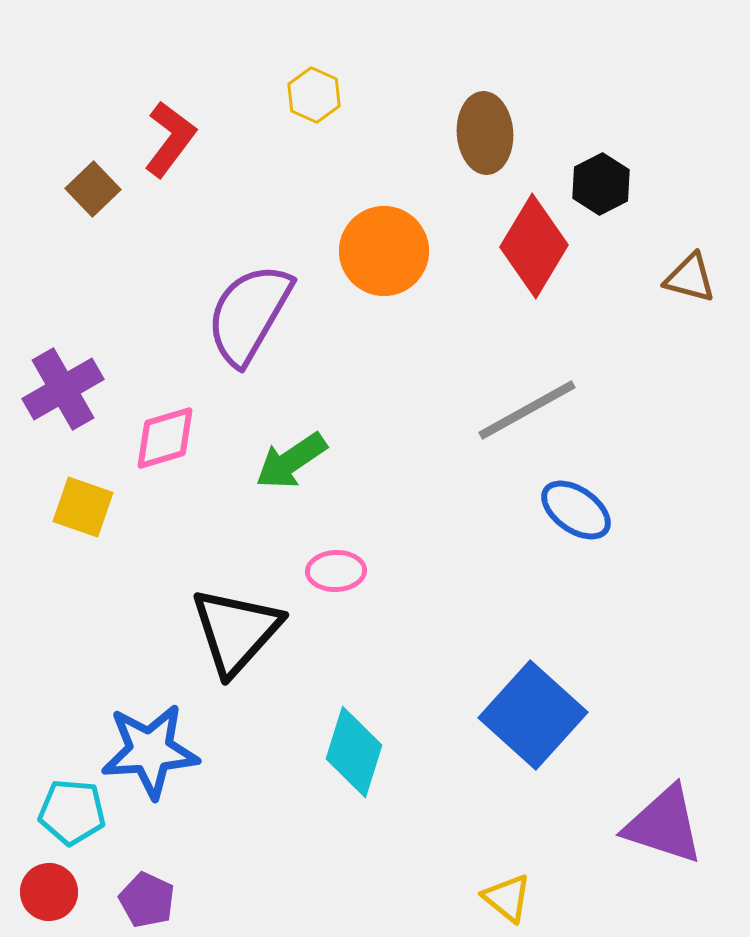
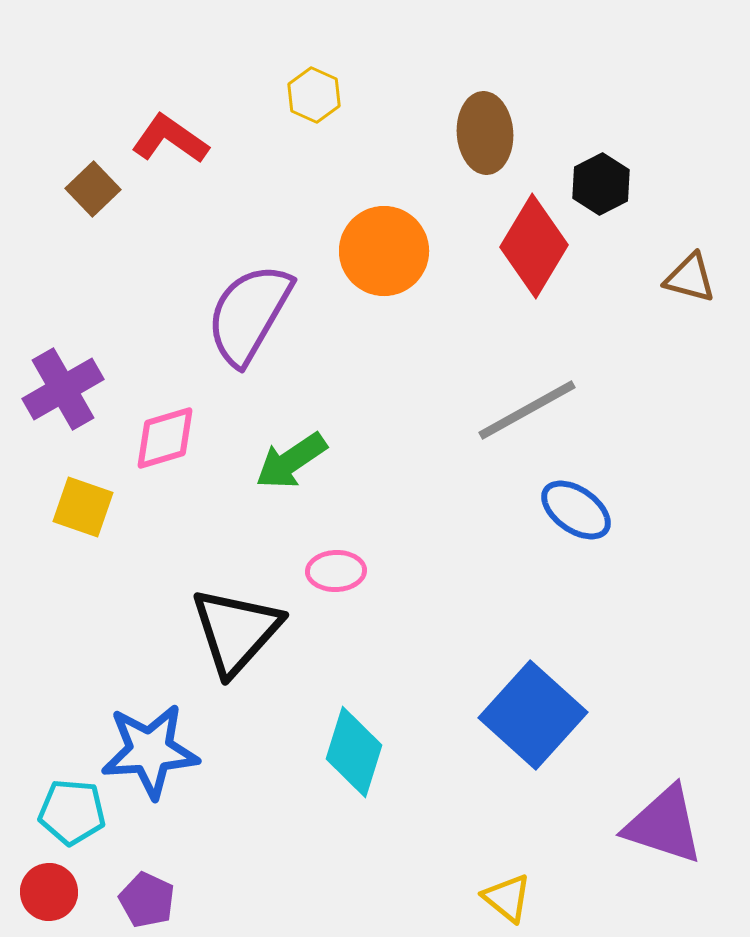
red L-shape: rotated 92 degrees counterclockwise
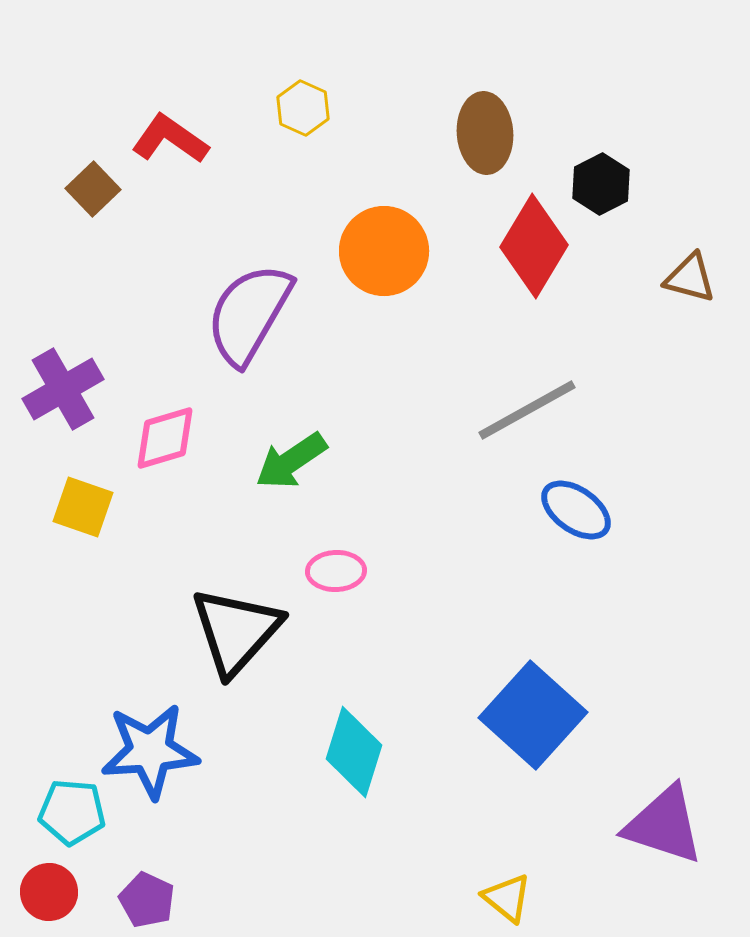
yellow hexagon: moved 11 px left, 13 px down
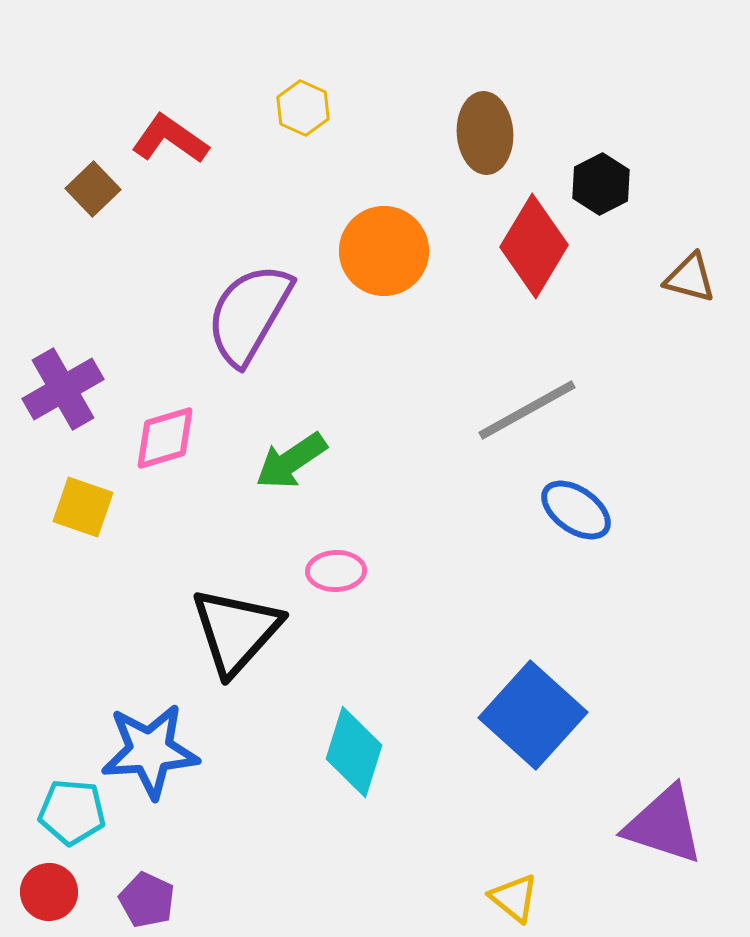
yellow triangle: moved 7 px right
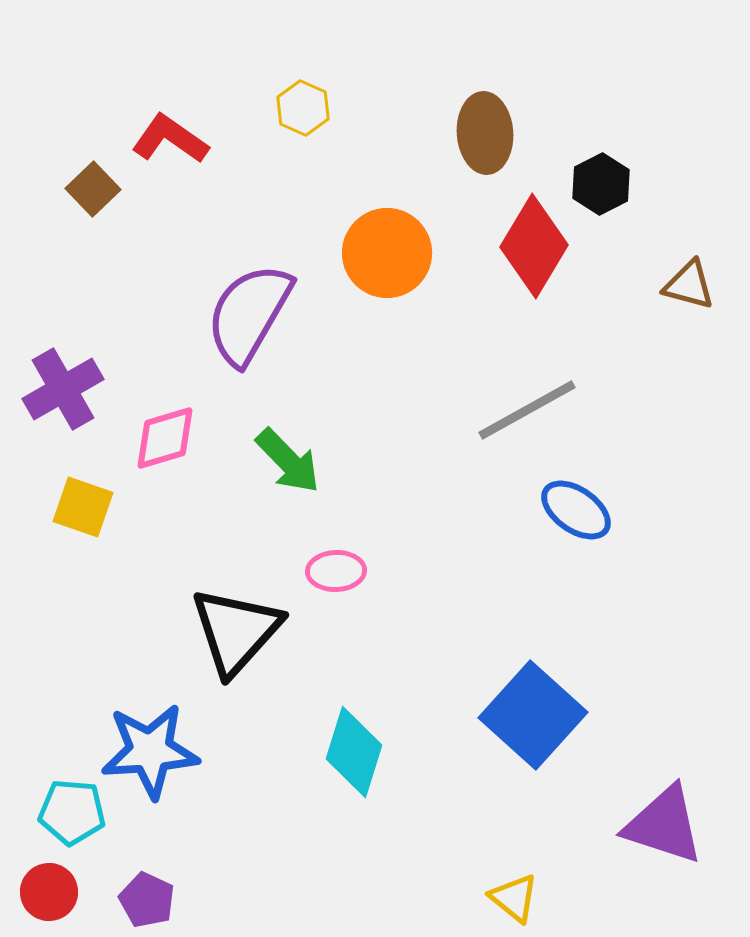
orange circle: moved 3 px right, 2 px down
brown triangle: moved 1 px left, 7 px down
green arrow: moved 3 px left; rotated 100 degrees counterclockwise
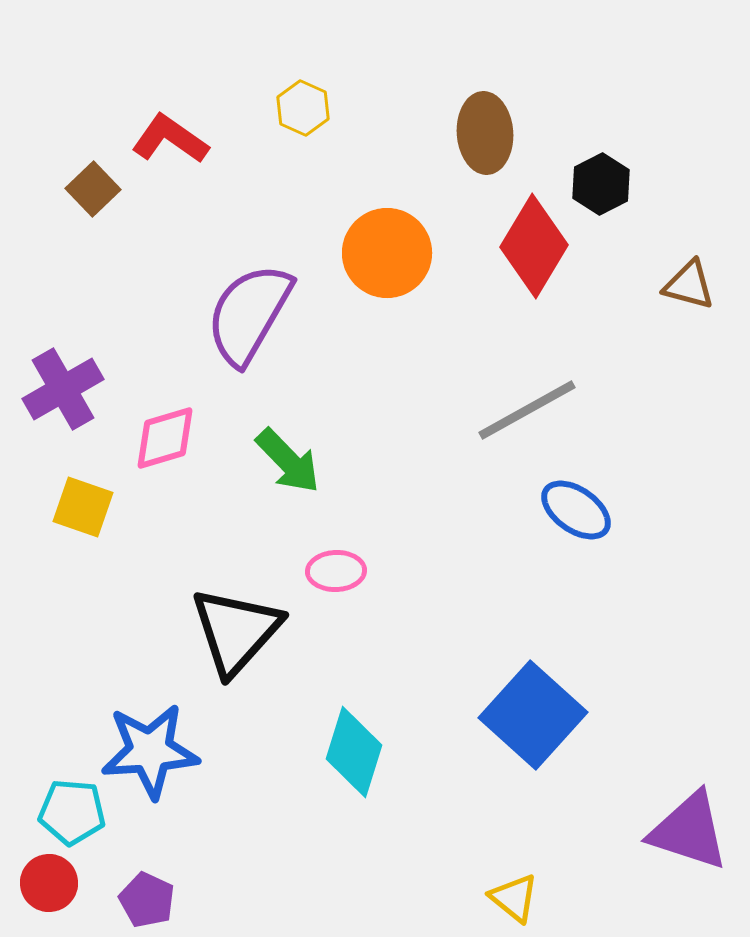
purple triangle: moved 25 px right, 6 px down
red circle: moved 9 px up
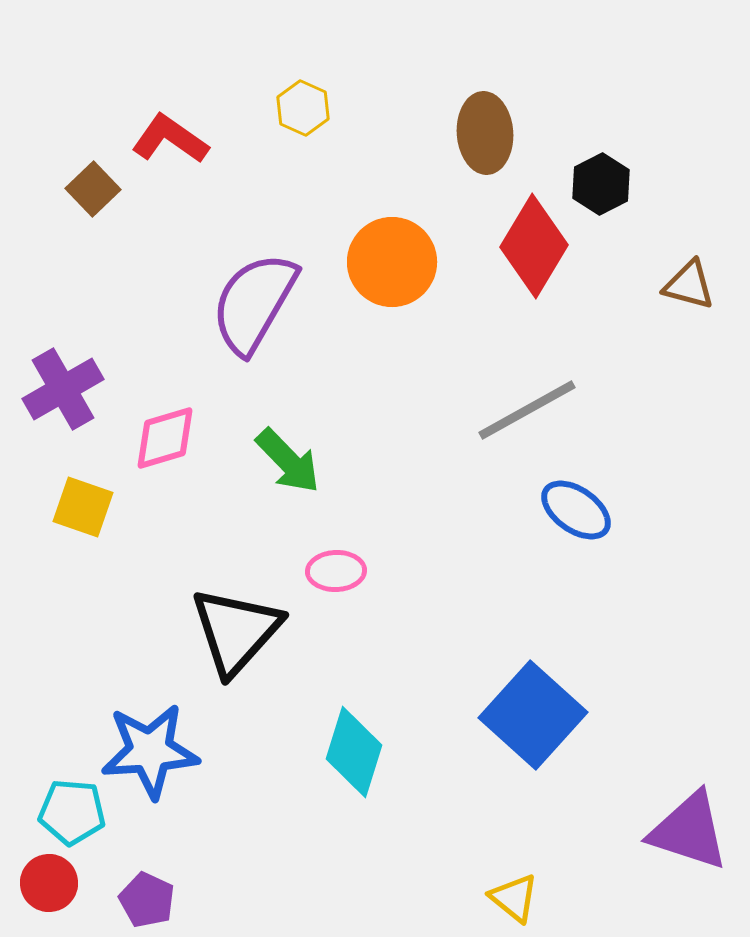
orange circle: moved 5 px right, 9 px down
purple semicircle: moved 5 px right, 11 px up
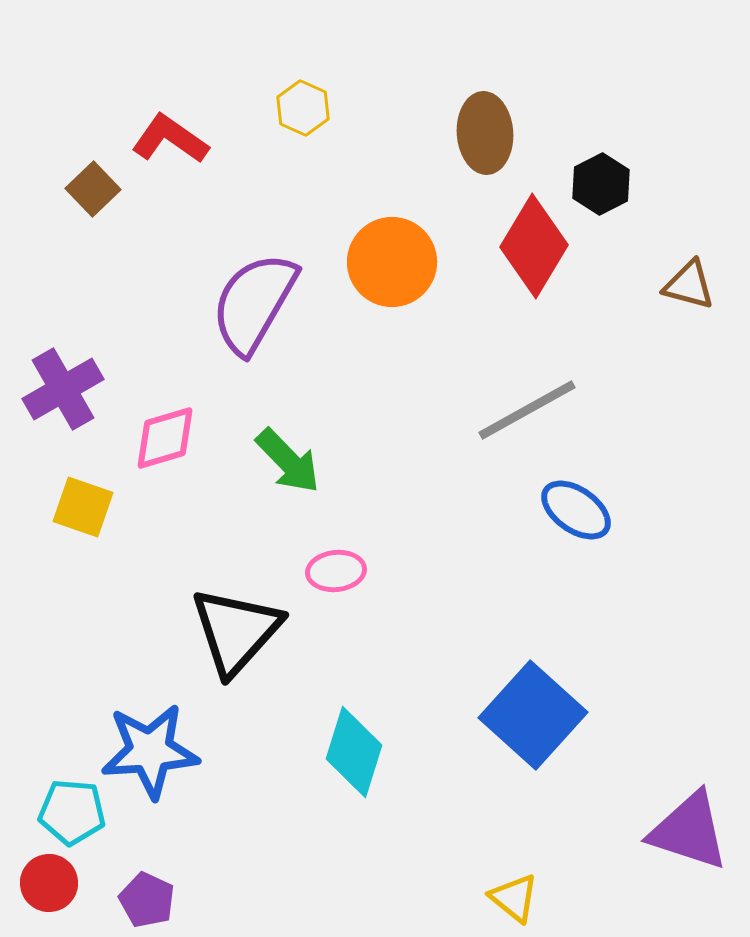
pink ellipse: rotated 4 degrees counterclockwise
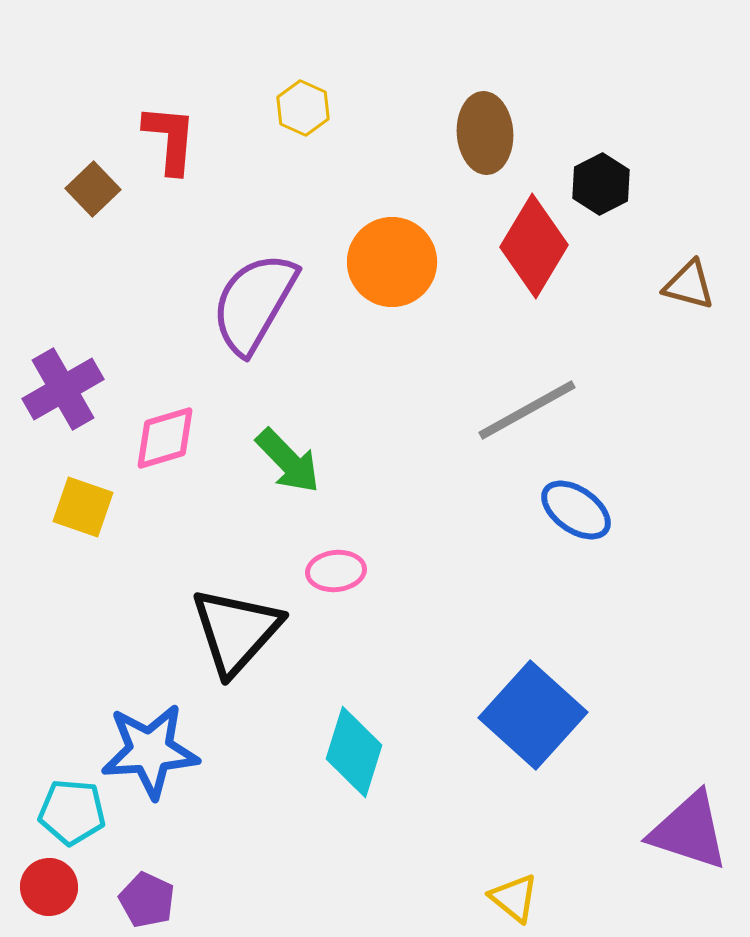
red L-shape: rotated 60 degrees clockwise
red circle: moved 4 px down
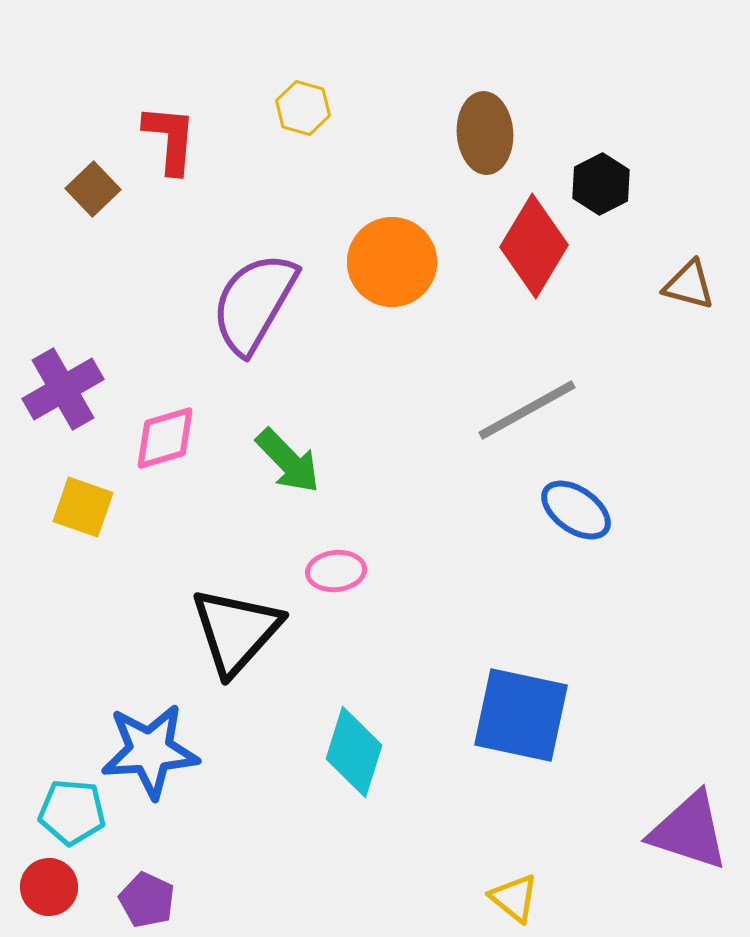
yellow hexagon: rotated 8 degrees counterclockwise
blue square: moved 12 px left; rotated 30 degrees counterclockwise
